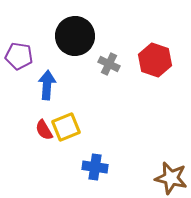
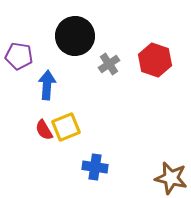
gray cross: rotated 30 degrees clockwise
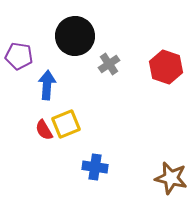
red hexagon: moved 11 px right, 7 px down
yellow square: moved 3 px up
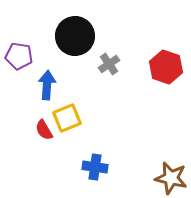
yellow square: moved 1 px right, 6 px up
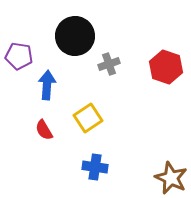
gray cross: rotated 15 degrees clockwise
yellow square: moved 21 px right; rotated 12 degrees counterclockwise
brown star: rotated 12 degrees clockwise
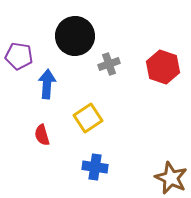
red hexagon: moved 3 px left
blue arrow: moved 1 px up
red semicircle: moved 2 px left, 5 px down; rotated 15 degrees clockwise
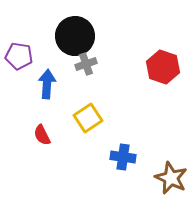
gray cross: moved 23 px left
red semicircle: rotated 10 degrees counterclockwise
blue cross: moved 28 px right, 10 px up
